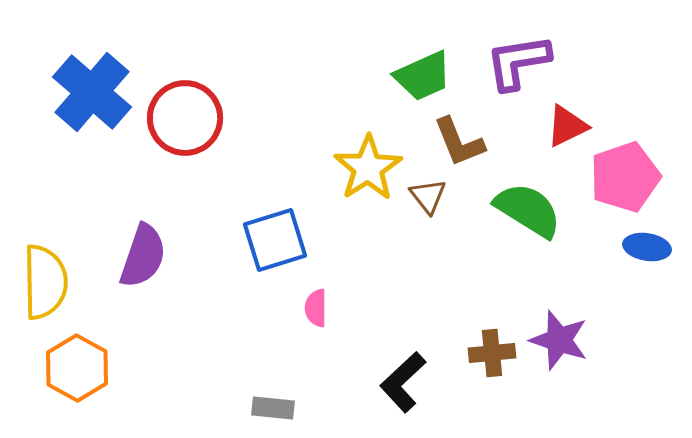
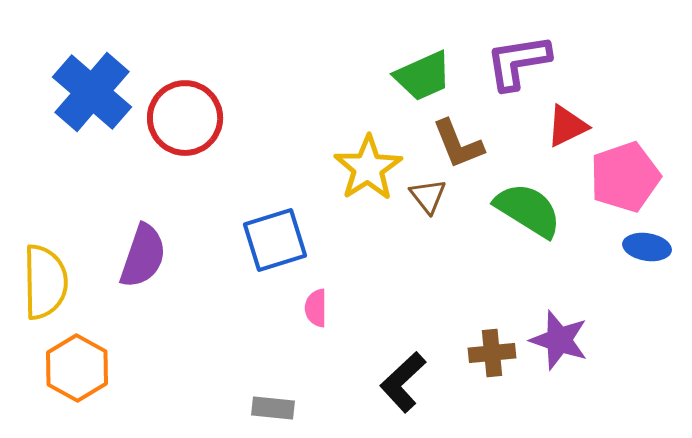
brown L-shape: moved 1 px left, 2 px down
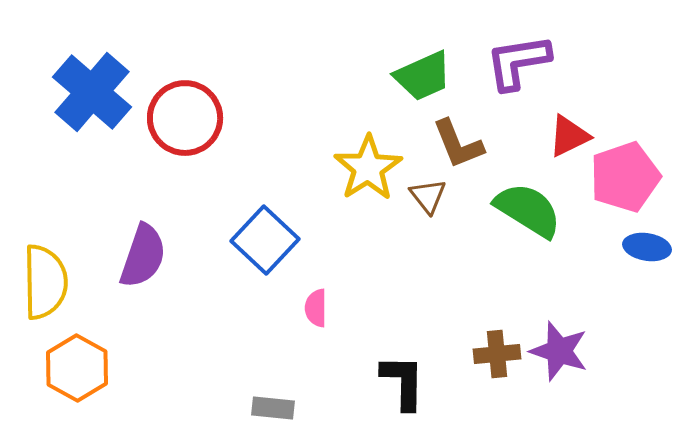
red triangle: moved 2 px right, 10 px down
blue square: moved 10 px left; rotated 30 degrees counterclockwise
purple star: moved 11 px down
brown cross: moved 5 px right, 1 px down
black L-shape: rotated 134 degrees clockwise
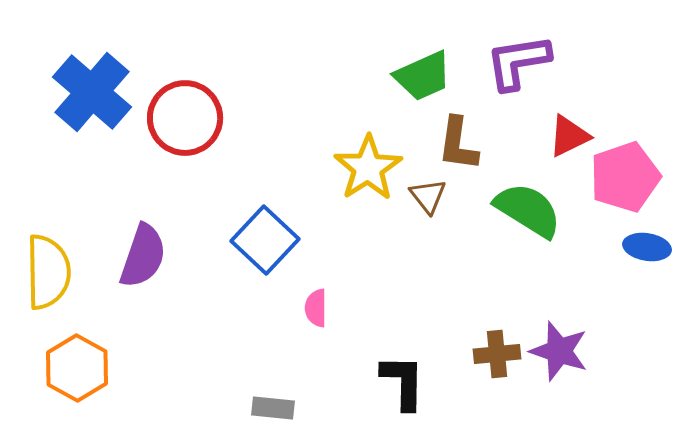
brown L-shape: rotated 30 degrees clockwise
yellow semicircle: moved 3 px right, 10 px up
